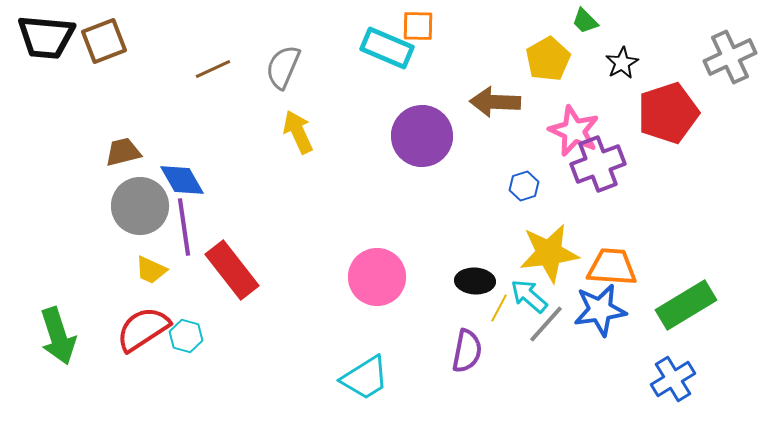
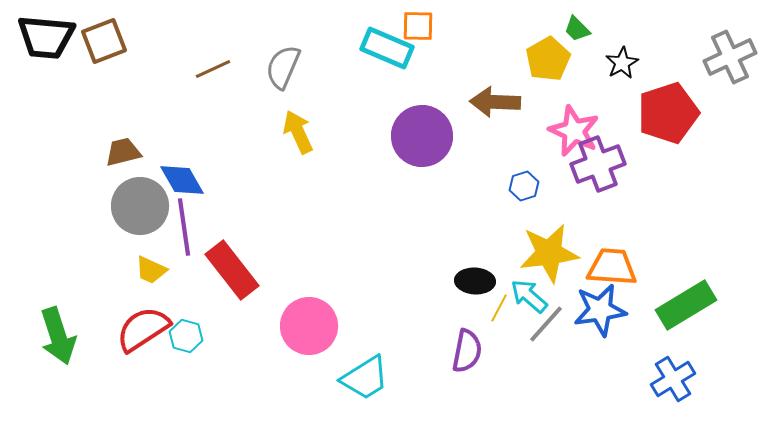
green trapezoid: moved 8 px left, 8 px down
pink circle: moved 68 px left, 49 px down
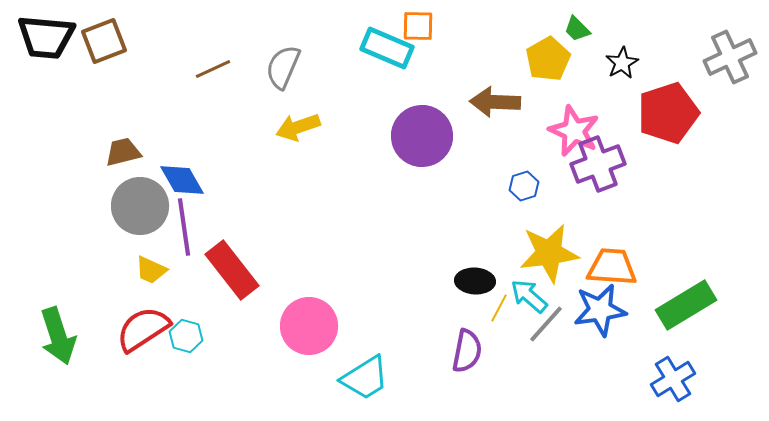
yellow arrow: moved 5 px up; rotated 84 degrees counterclockwise
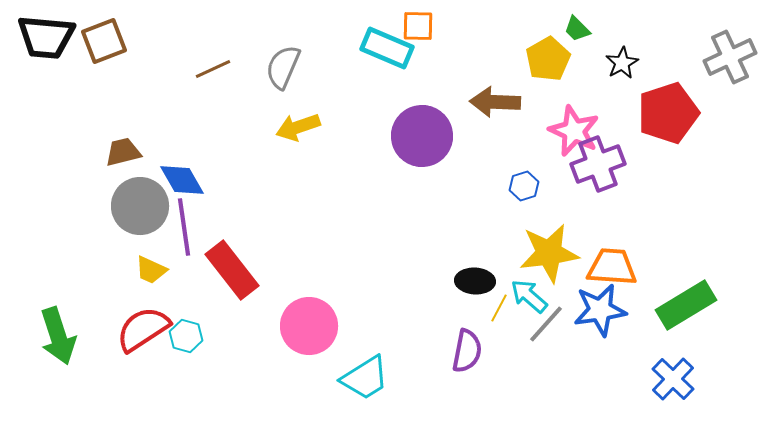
blue cross: rotated 15 degrees counterclockwise
